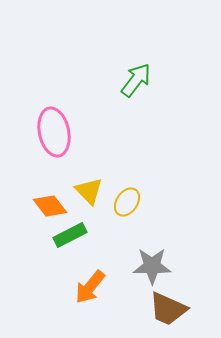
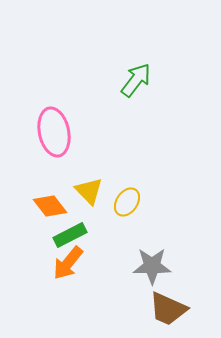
orange arrow: moved 22 px left, 24 px up
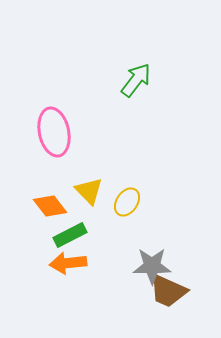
orange arrow: rotated 45 degrees clockwise
brown trapezoid: moved 18 px up
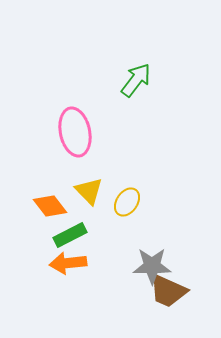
pink ellipse: moved 21 px right
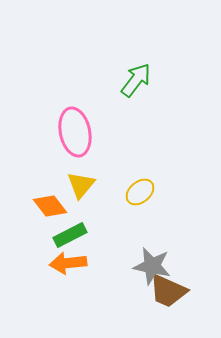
yellow triangle: moved 8 px left, 6 px up; rotated 24 degrees clockwise
yellow ellipse: moved 13 px right, 10 px up; rotated 16 degrees clockwise
gray star: rotated 12 degrees clockwise
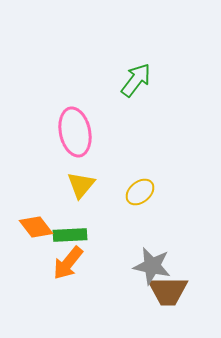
orange diamond: moved 14 px left, 21 px down
green rectangle: rotated 24 degrees clockwise
orange arrow: rotated 45 degrees counterclockwise
brown trapezoid: rotated 24 degrees counterclockwise
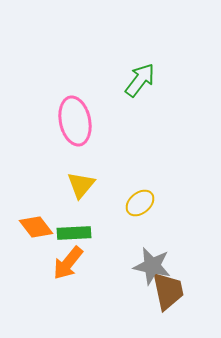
green arrow: moved 4 px right
pink ellipse: moved 11 px up
yellow ellipse: moved 11 px down
green rectangle: moved 4 px right, 2 px up
brown trapezoid: rotated 102 degrees counterclockwise
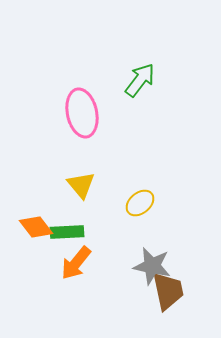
pink ellipse: moved 7 px right, 8 px up
yellow triangle: rotated 20 degrees counterclockwise
green rectangle: moved 7 px left, 1 px up
orange arrow: moved 8 px right
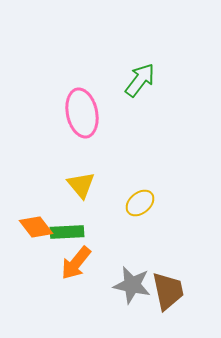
gray star: moved 20 px left, 19 px down
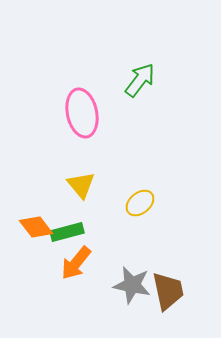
green rectangle: rotated 12 degrees counterclockwise
